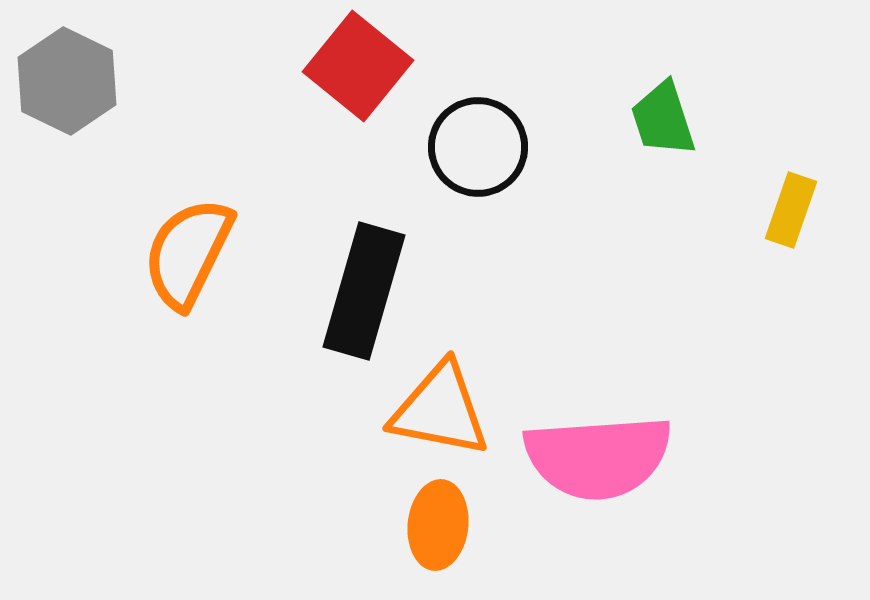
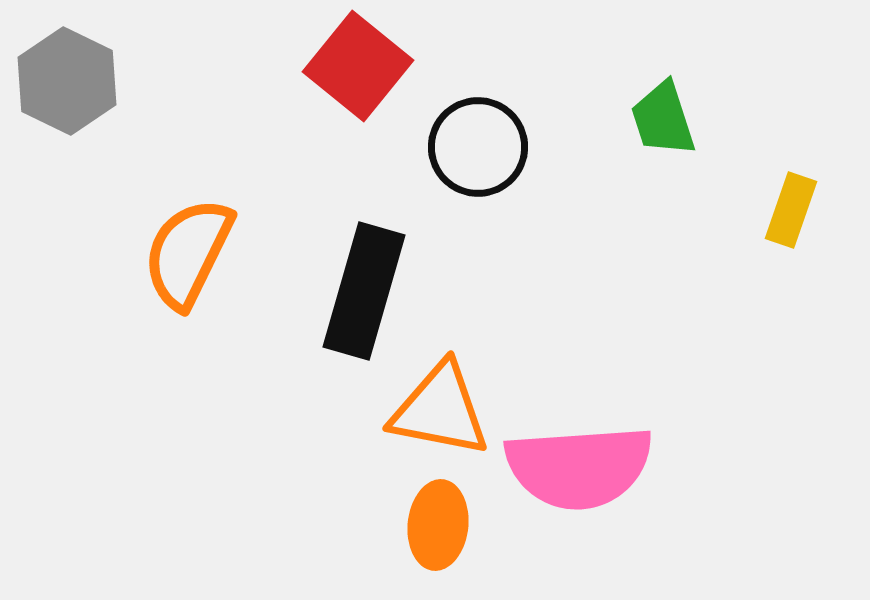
pink semicircle: moved 19 px left, 10 px down
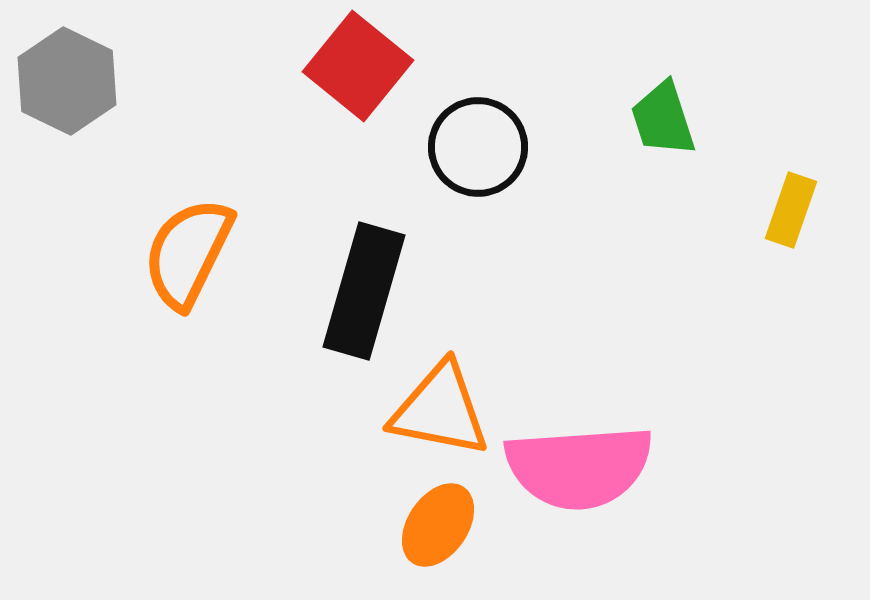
orange ellipse: rotated 28 degrees clockwise
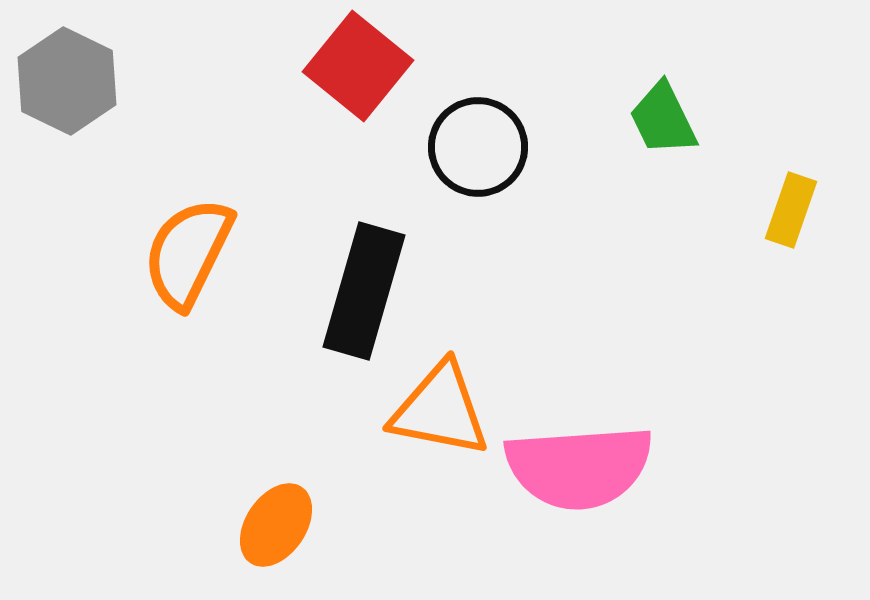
green trapezoid: rotated 8 degrees counterclockwise
orange ellipse: moved 162 px left
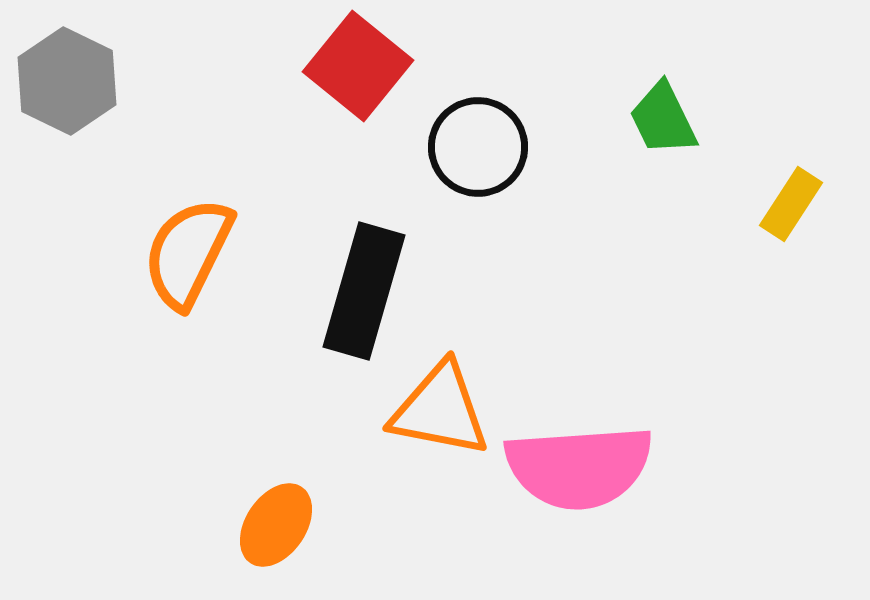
yellow rectangle: moved 6 px up; rotated 14 degrees clockwise
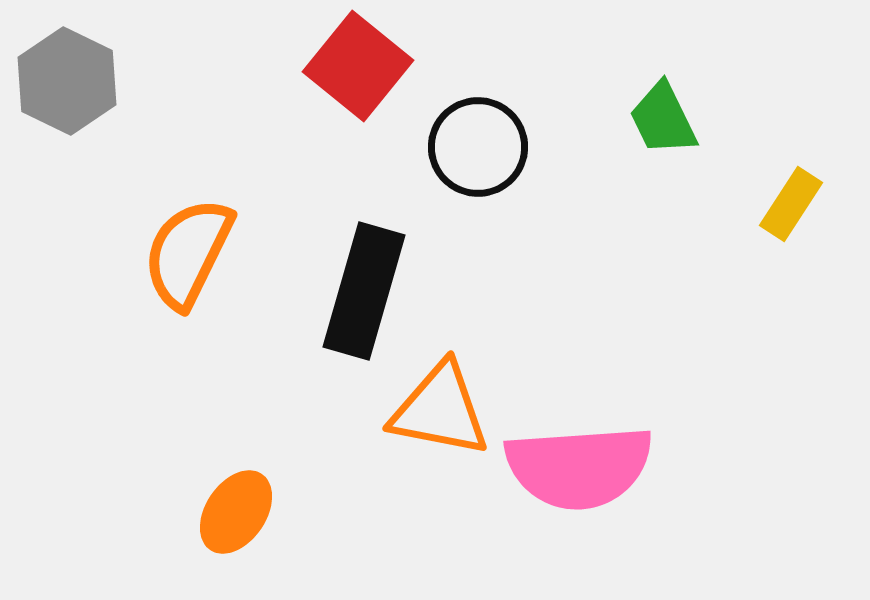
orange ellipse: moved 40 px left, 13 px up
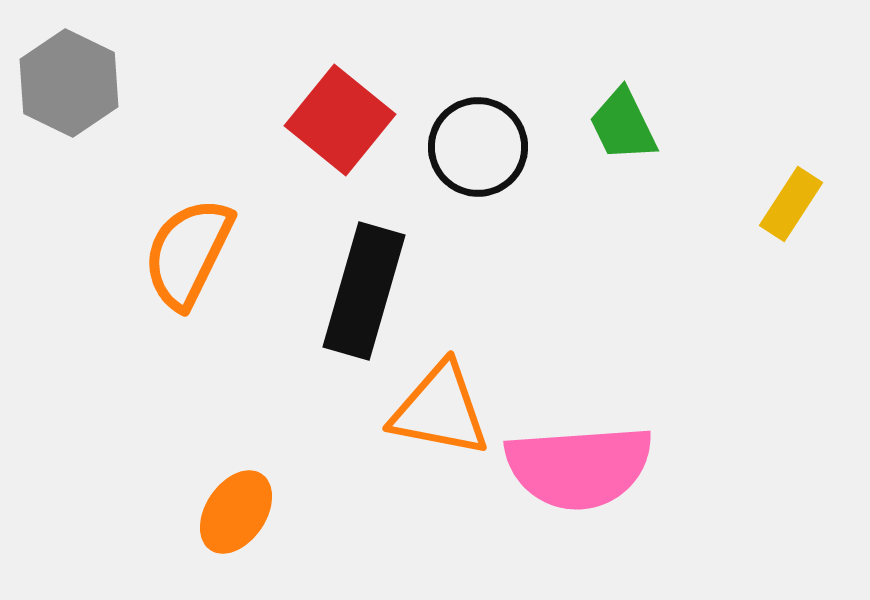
red square: moved 18 px left, 54 px down
gray hexagon: moved 2 px right, 2 px down
green trapezoid: moved 40 px left, 6 px down
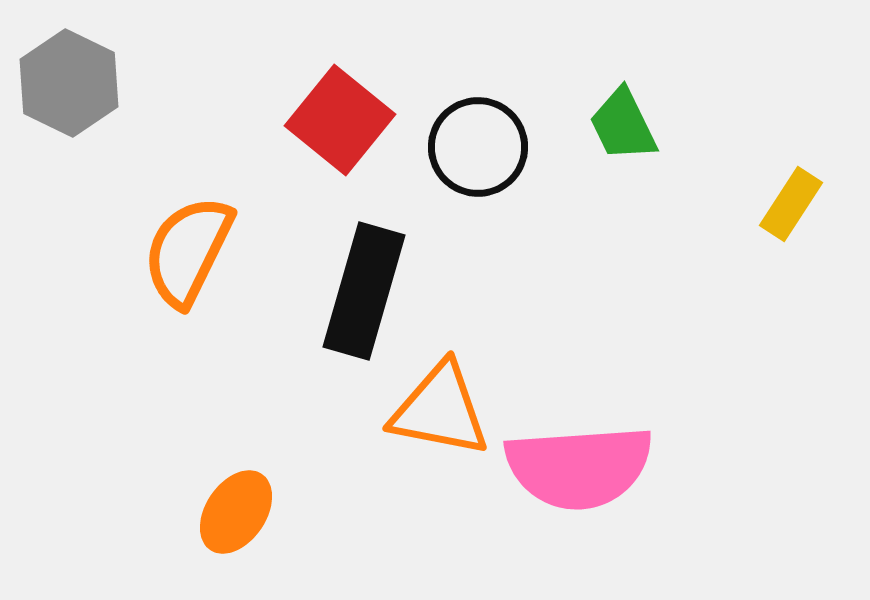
orange semicircle: moved 2 px up
